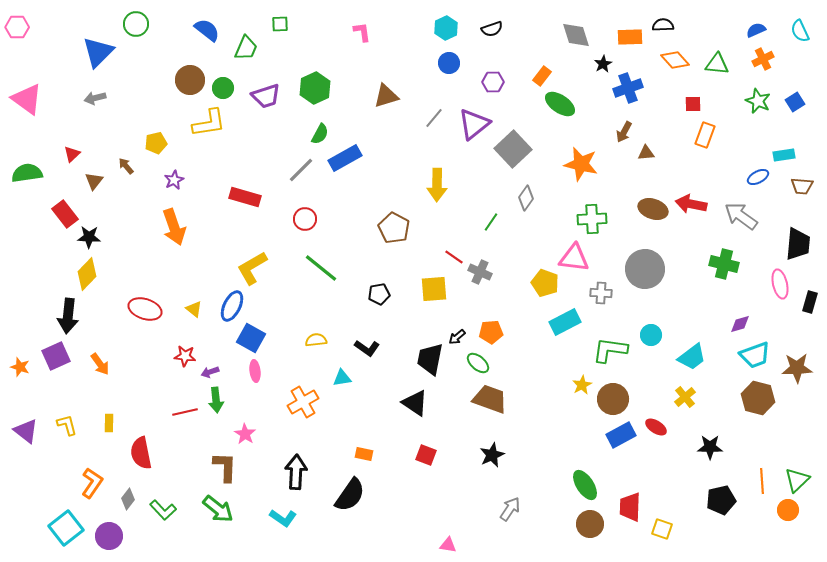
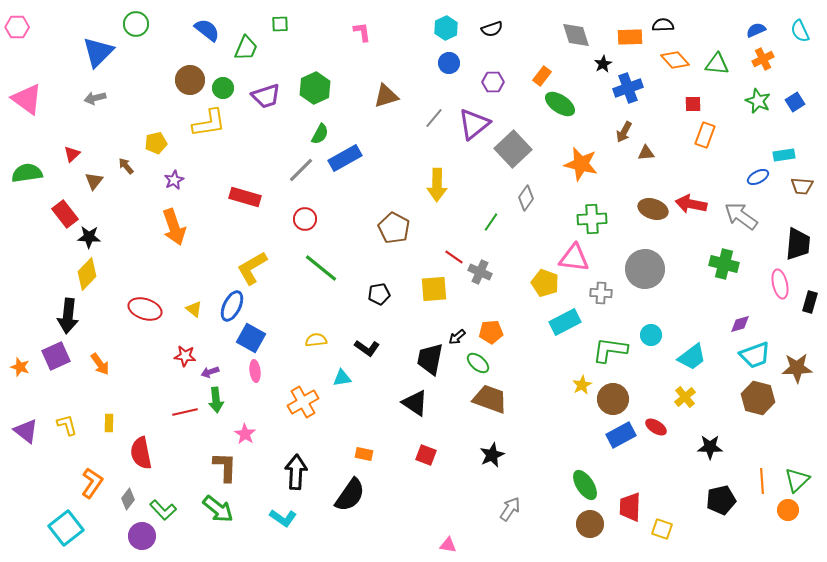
purple circle at (109, 536): moved 33 px right
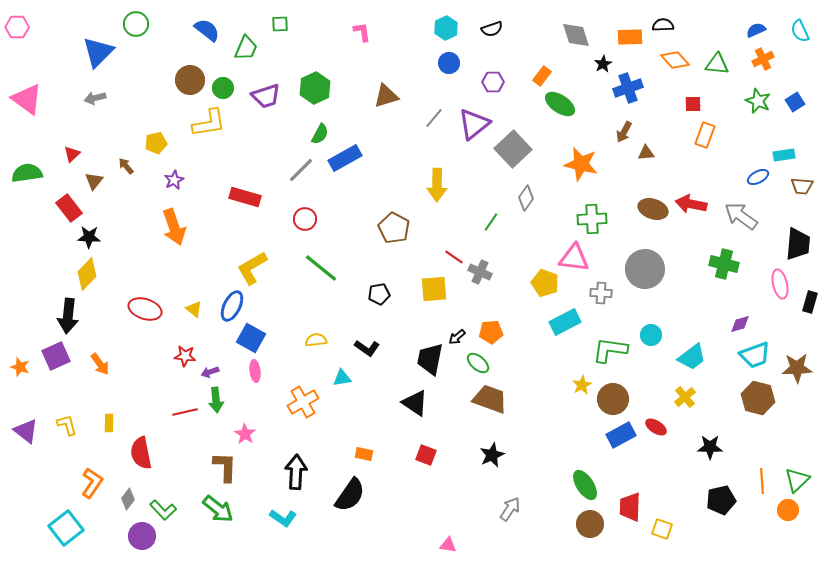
red rectangle at (65, 214): moved 4 px right, 6 px up
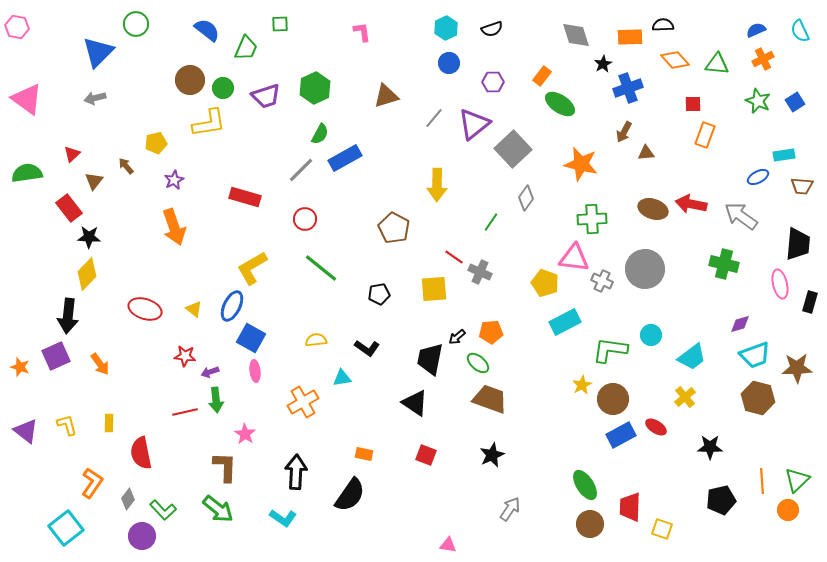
pink hexagon at (17, 27): rotated 10 degrees clockwise
gray cross at (601, 293): moved 1 px right, 12 px up; rotated 20 degrees clockwise
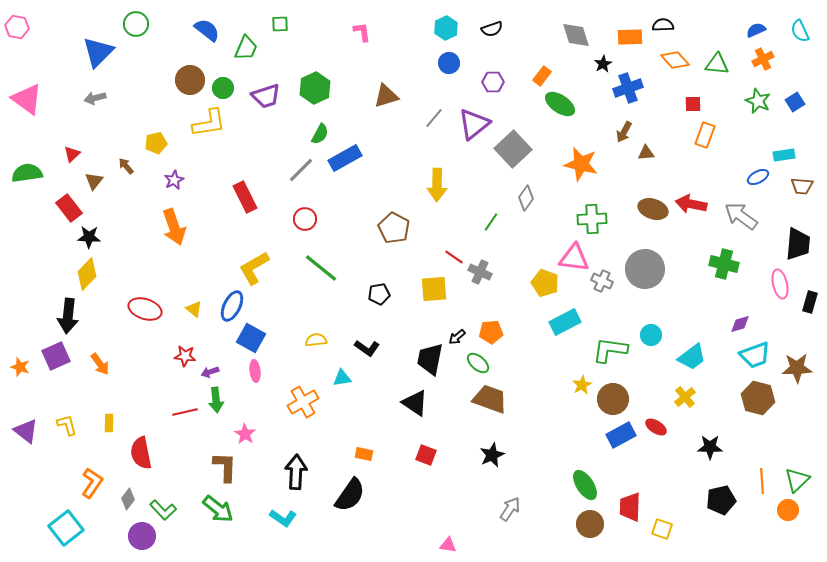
red rectangle at (245, 197): rotated 48 degrees clockwise
yellow L-shape at (252, 268): moved 2 px right
